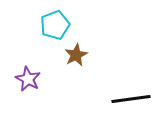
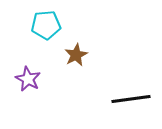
cyan pentagon: moved 9 px left; rotated 16 degrees clockwise
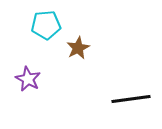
brown star: moved 2 px right, 7 px up
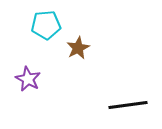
black line: moved 3 px left, 6 px down
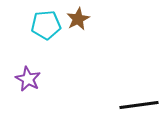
brown star: moved 29 px up
black line: moved 11 px right
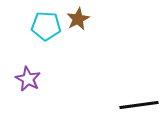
cyan pentagon: moved 1 px down; rotated 8 degrees clockwise
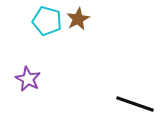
cyan pentagon: moved 1 px right, 5 px up; rotated 12 degrees clockwise
black line: moved 4 px left, 1 px up; rotated 27 degrees clockwise
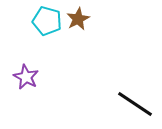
purple star: moved 2 px left, 2 px up
black line: rotated 15 degrees clockwise
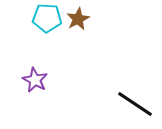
cyan pentagon: moved 3 px up; rotated 12 degrees counterclockwise
purple star: moved 9 px right, 3 px down
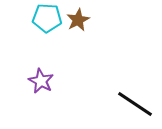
brown star: moved 1 px down
purple star: moved 6 px right, 1 px down
